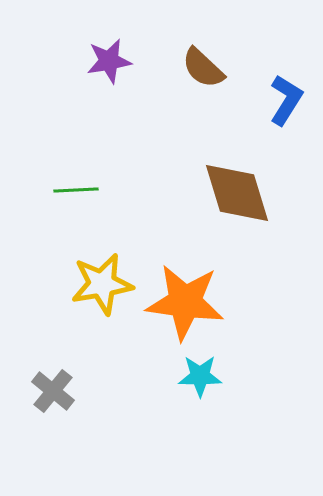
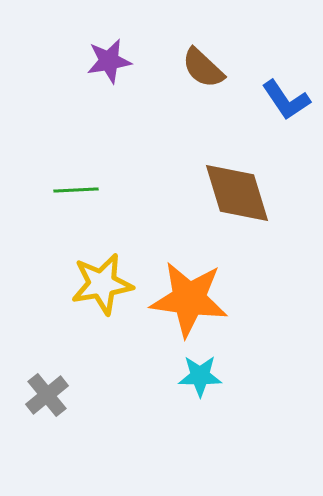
blue L-shape: rotated 114 degrees clockwise
orange star: moved 4 px right, 3 px up
gray cross: moved 6 px left, 4 px down; rotated 12 degrees clockwise
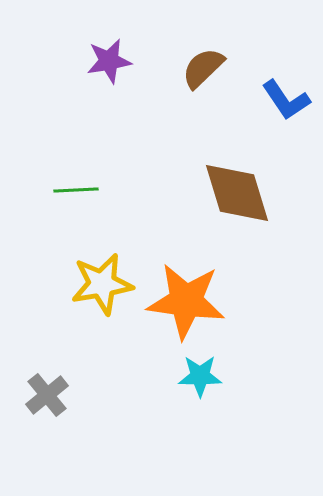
brown semicircle: rotated 93 degrees clockwise
orange star: moved 3 px left, 2 px down
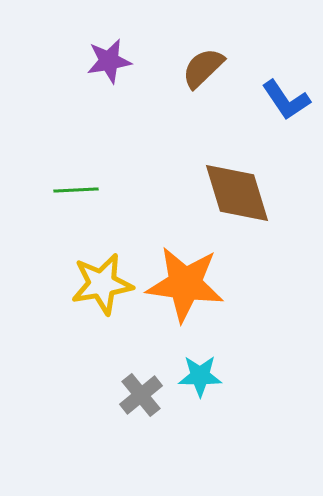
orange star: moved 1 px left, 17 px up
gray cross: moved 94 px right
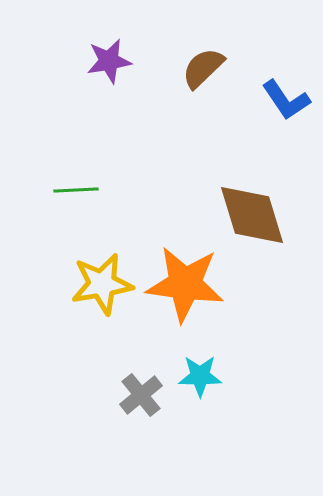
brown diamond: moved 15 px right, 22 px down
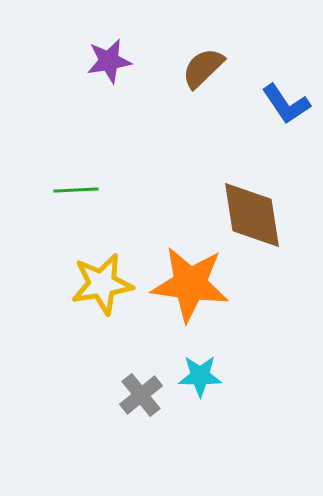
blue L-shape: moved 4 px down
brown diamond: rotated 8 degrees clockwise
orange star: moved 5 px right
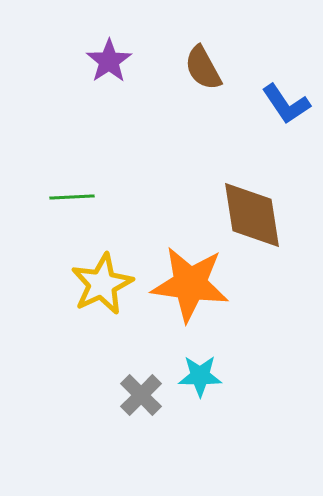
purple star: rotated 24 degrees counterclockwise
brown semicircle: rotated 75 degrees counterclockwise
green line: moved 4 px left, 7 px down
yellow star: rotated 16 degrees counterclockwise
gray cross: rotated 6 degrees counterclockwise
